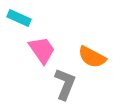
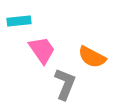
cyan rectangle: moved 3 px down; rotated 30 degrees counterclockwise
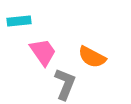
pink trapezoid: moved 1 px right, 2 px down
